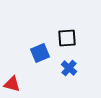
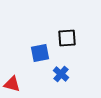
blue square: rotated 12 degrees clockwise
blue cross: moved 8 px left, 6 px down
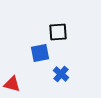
black square: moved 9 px left, 6 px up
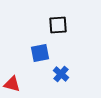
black square: moved 7 px up
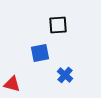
blue cross: moved 4 px right, 1 px down
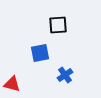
blue cross: rotated 14 degrees clockwise
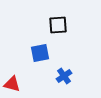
blue cross: moved 1 px left, 1 px down
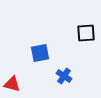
black square: moved 28 px right, 8 px down
blue cross: rotated 21 degrees counterclockwise
